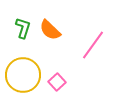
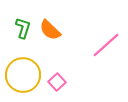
pink line: moved 13 px right; rotated 12 degrees clockwise
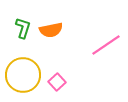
orange semicircle: moved 1 px right; rotated 55 degrees counterclockwise
pink line: rotated 8 degrees clockwise
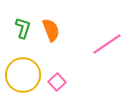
orange semicircle: rotated 100 degrees counterclockwise
pink line: moved 1 px right, 1 px up
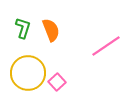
pink line: moved 1 px left, 2 px down
yellow circle: moved 5 px right, 2 px up
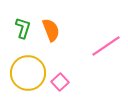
pink square: moved 3 px right
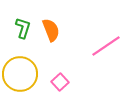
yellow circle: moved 8 px left, 1 px down
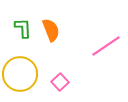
green L-shape: rotated 20 degrees counterclockwise
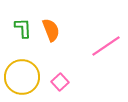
yellow circle: moved 2 px right, 3 px down
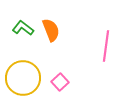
green L-shape: rotated 50 degrees counterclockwise
pink line: rotated 48 degrees counterclockwise
yellow circle: moved 1 px right, 1 px down
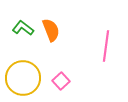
pink square: moved 1 px right, 1 px up
